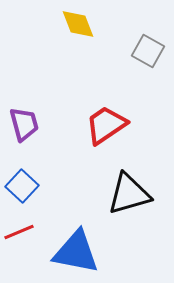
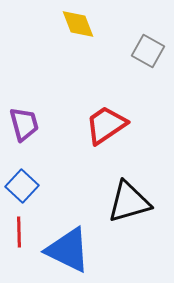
black triangle: moved 8 px down
red line: rotated 68 degrees counterclockwise
blue triangle: moved 8 px left, 2 px up; rotated 15 degrees clockwise
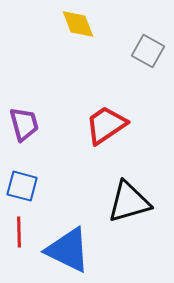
blue square: rotated 28 degrees counterclockwise
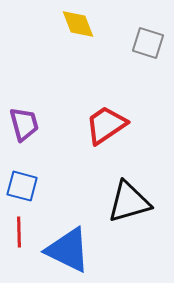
gray square: moved 8 px up; rotated 12 degrees counterclockwise
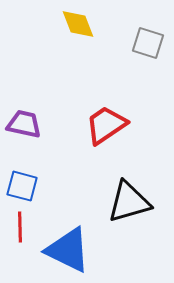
purple trapezoid: rotated 63 degrees counterclockwise
red line: moved 1 px right, 5 px up
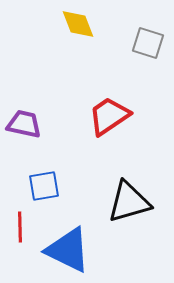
red trapezoid: moved 3 px right, 9 px up
blue square: moved 22 px right; rotated 24 degrees counterclockwise
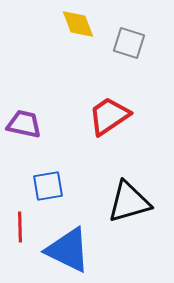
gray square: moved 19 px left
blue square: moved 4 px right
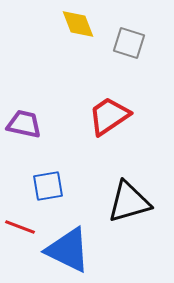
red line: rotated 68 degrees counterclockwise
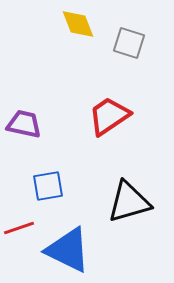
red line: moved 1 px left, 1 px down; rotated 40 degrees counterclockwise
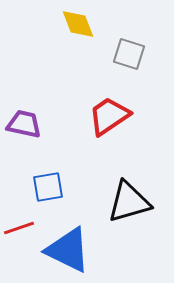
gray square: moved 11 px down
blue square: moved 1 px down
